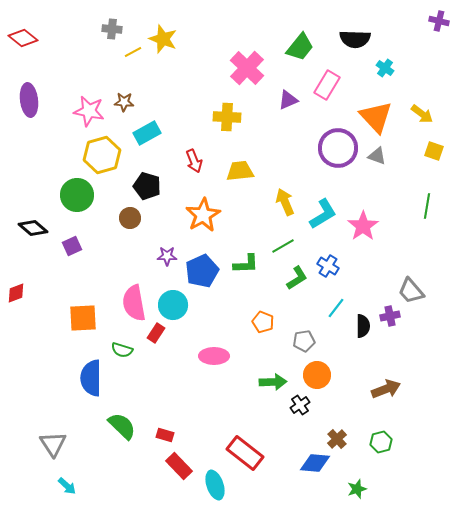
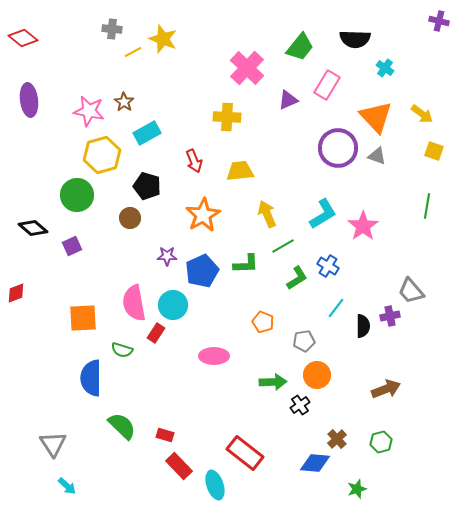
brown star at (124, 102): rotated 30 degrees clockwise
yellow arrow at (285, 202): moved 18 px left, 12 px down
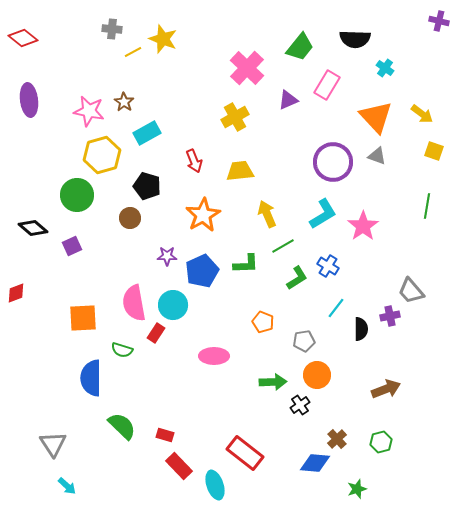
yellow cross at (227, 117): moved 8 px right; rotated 32 degrees counterclockwise
purple circle at (338, 148): moved 5 px left, 14 px down
black semicircle at (363, 326): moved 2 px left, 3 px down
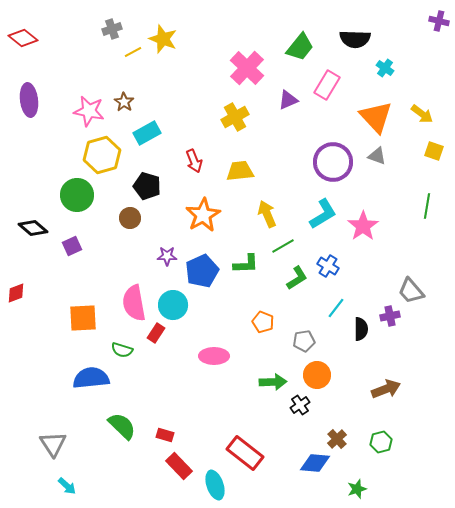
gray cross at (112, 29): rotated 24 degrees counterclockwise
blue semicircle at (91, 378): rotated 84 degrees clockwise
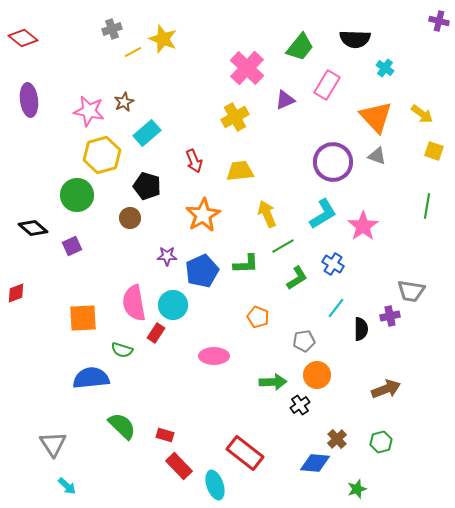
purple triangle at (288, 100): moved 3 px left
brown star at (124, 102): rotated 12 degrees clockwise
cyan rectangle at (147, 133): rotated 12 degrees counterclockwise
blue cross at (328, 266): moved 5 px right, 2 px up
gray trapezoid at (411, 291): rotated 40 degrees counterclockwise
orange pentagon at (263, 322): moved 5 px left, 5 px up
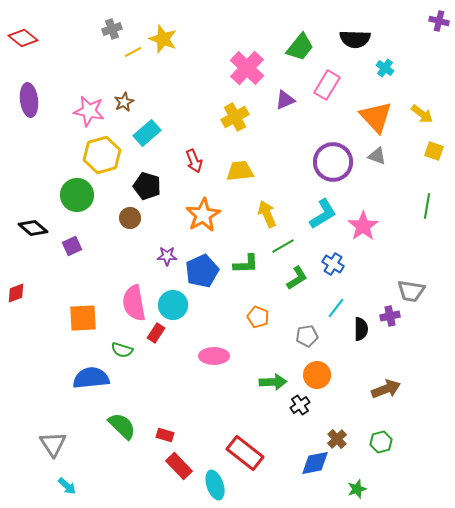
gray pentagon at (304, 341): moved 3 px right, 5 px up
blue diamond at (315, 463): rotated 16 degrees counterclockwise
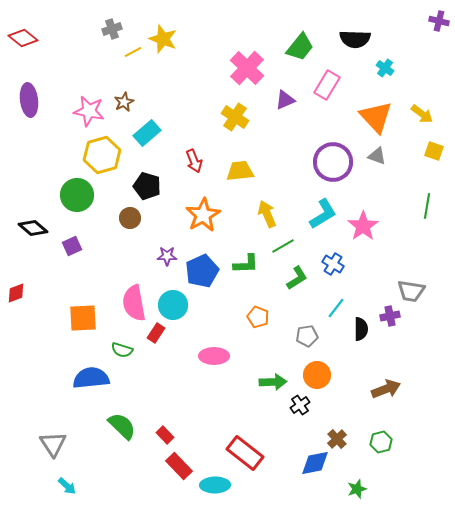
yellow cross at (235, 117): rotated 28 degrees counterclockwise
red rectangle at (165, 435): rotated 30 degrees clockwise
cyan ellipse at (215, 485): rotated 72 degrees counterclockwise
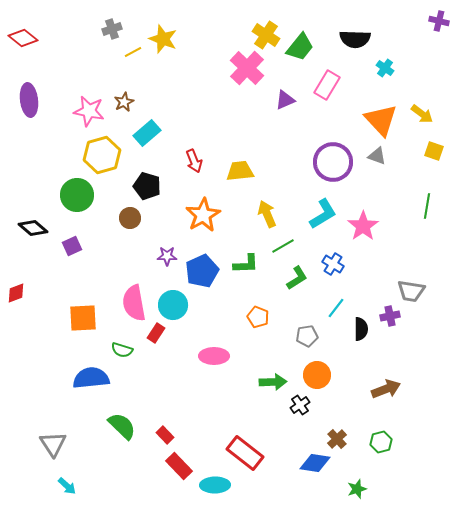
yellow cross at (235, 117): moved 31 px right, 82 px up
orange triangle at (376, 117): moved 5 px right, 3 px down
blue diamond at (315, 463): rotated 20 degrees clockwise
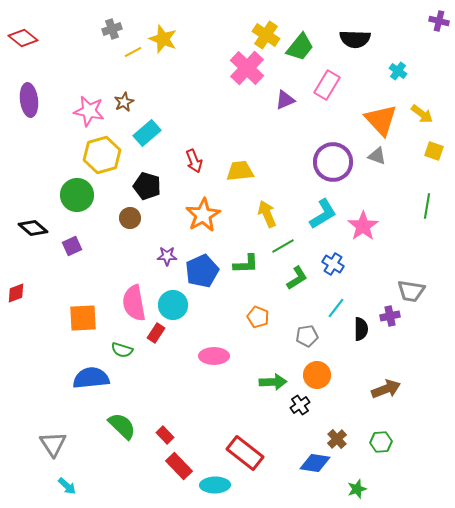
cyan cross at (385, 68): moved 13 px right, 3 px down
green hexagon at (381, 442): rotated 10 degrees clockwise
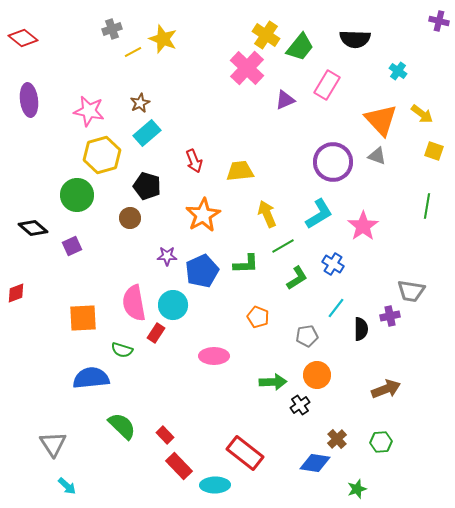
brown star at (124, 102): moved 16 px right, 1 px down
cyan L-shape at (323, 214): moved 4 px left
